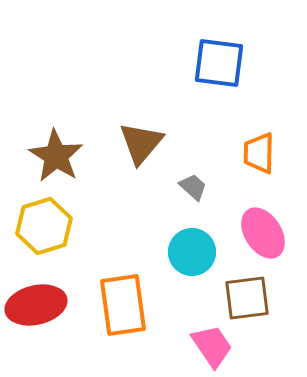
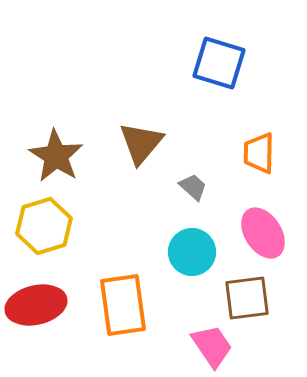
blue square: rotated 10 degrees clockwise
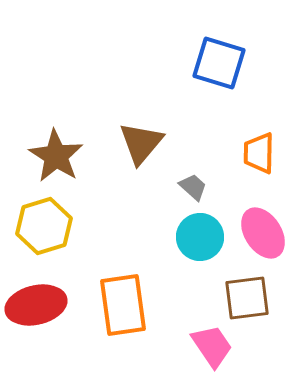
cyan circle: moved 8 px right, 15 px up
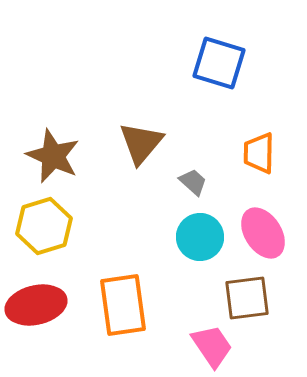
brown star: moved 3 px left; rotated 8 degrees counterclockwise
gray trapezoid: moved 5 px up
